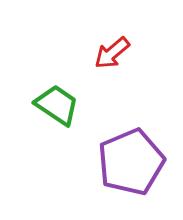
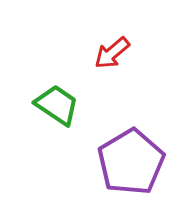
purple pentagon: rotated 8 degrees counterclockwise
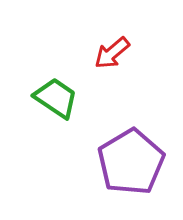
green trapezoid: moved 1 px left, 7 px up
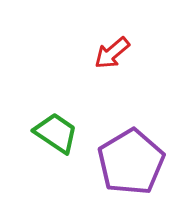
green trapezoid: moved 35 px down
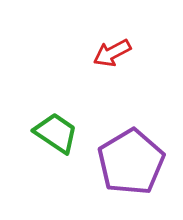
red arrow: rotated 12 degrees clockwise
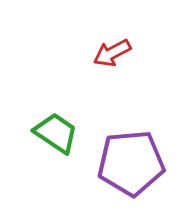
purple pentagon: moved 1 px down; rotated 26 degrees clockwise
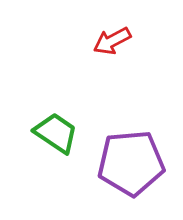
red arrow: moved 12 px up
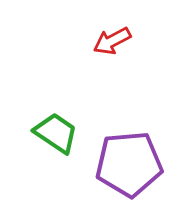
purple pentagon: moved 2 px left, 1 px down
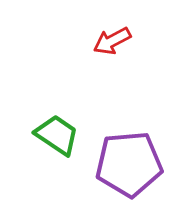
green trapezoid: moved 1 px right, 2 px down
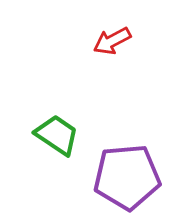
purple pentagon: moved 2 px left, 13 px down
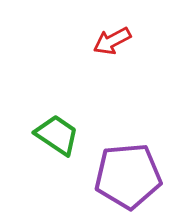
purple pentagon: moved 1 px right, 1 px up
